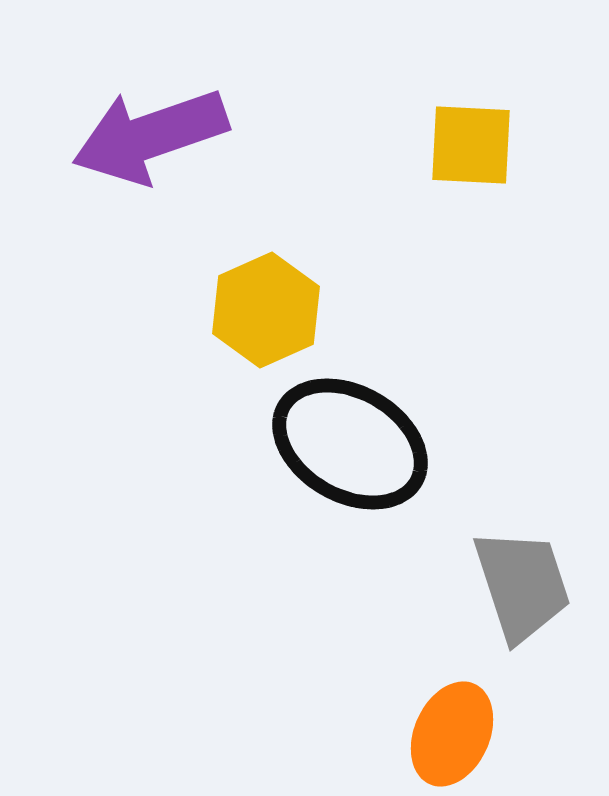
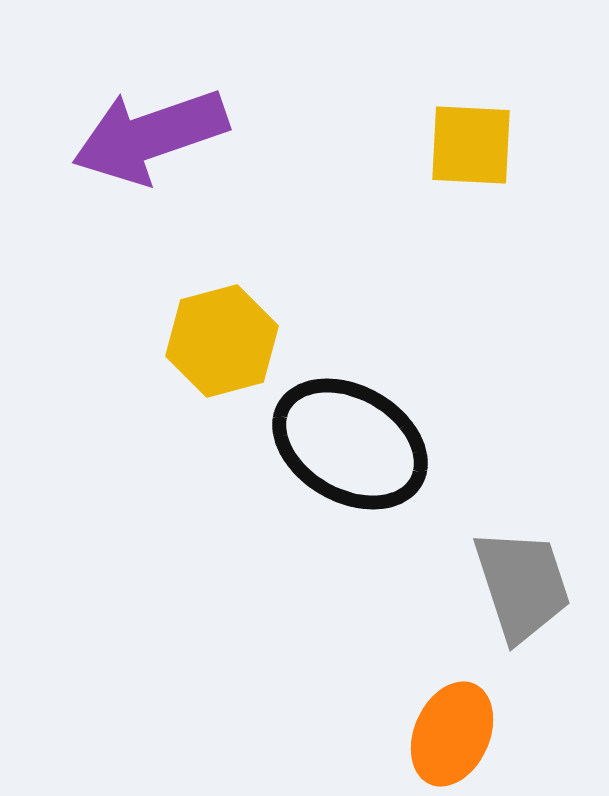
yellow hexagon: moved 44 px left, 31 px down; rotated 9 degrees clockwise
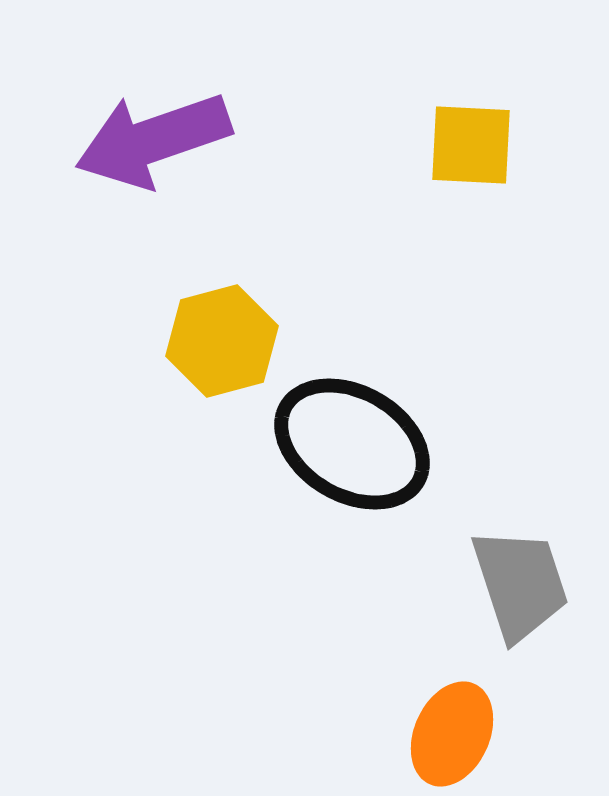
purple arrow: moved 3 px right, 4 px down
black ellipse: moved 2 px right
gray trapezoid: moved 2 px left, 1 px up
